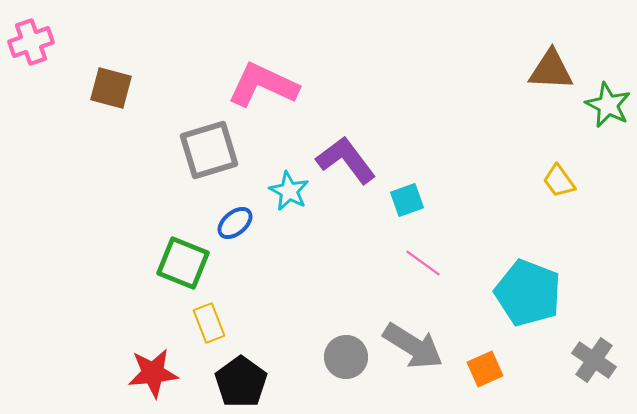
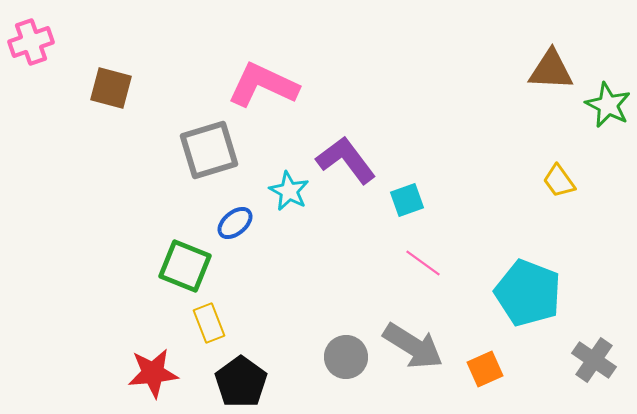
green square: moved 2 px right, 3 px down
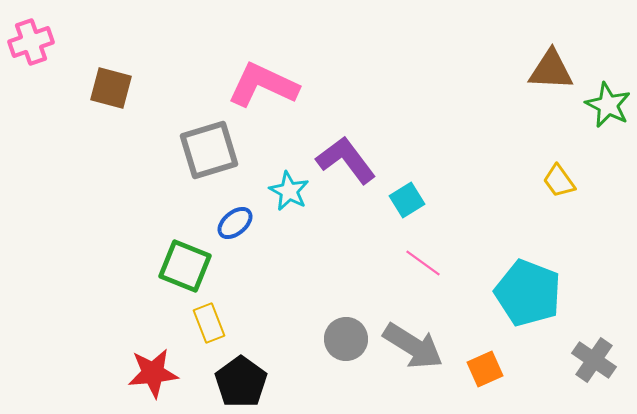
cyan square: rotated 12 degrees counterclockwise
gray circle: moved 18 px up
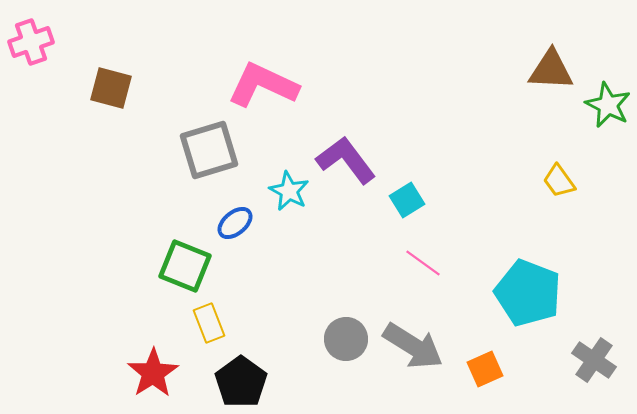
red star: rotated 27 degrees counterclockwise
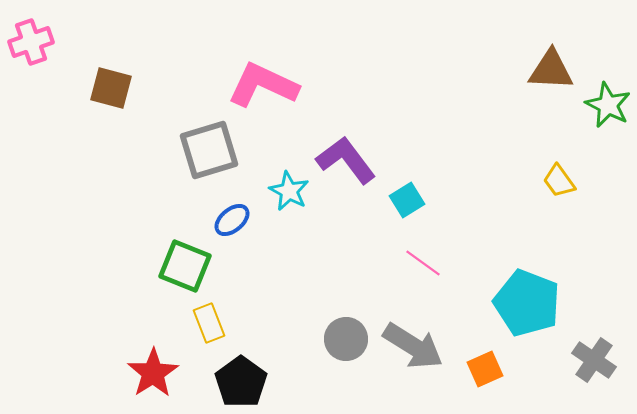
blue ellipse: moved 3 px left, 3 px up
cyan pentagon: moved 1 px left, 10 px down
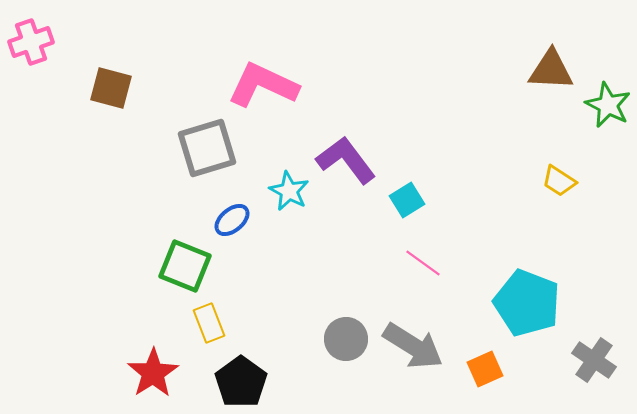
gray square: moved 2 px left, 2 px up
yellow trapezoid: rotated 21 degrees counterclockwise
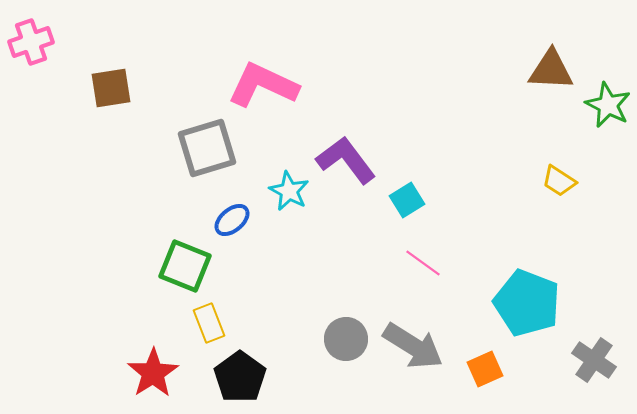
brown square: rotated 24 degrees counterclockwise
black pentagon: moved 1 px left, 5 px up
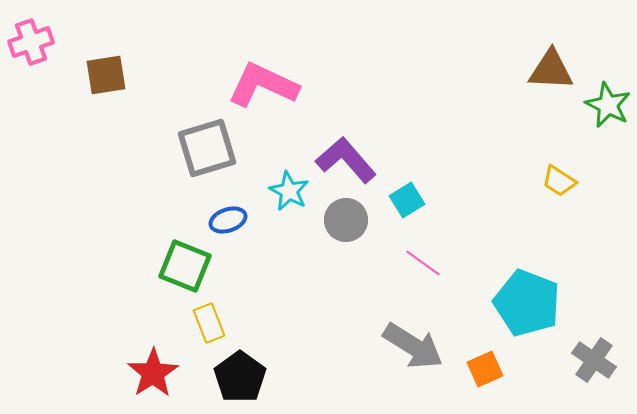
brown square: moved 5 px left, 13 px up
purple L-shape: rotated 4 degrees counterclockwise
blue ellipse: moved 4 px left; rotated 21 degrees clockwise
gray circle: moved 119 px up
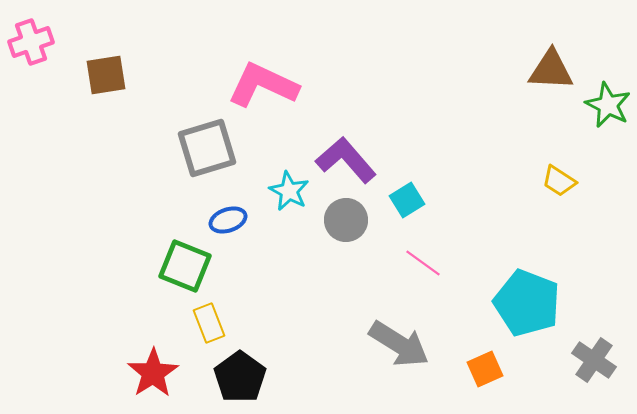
gray arrow: moved 14 px left, 2 px up
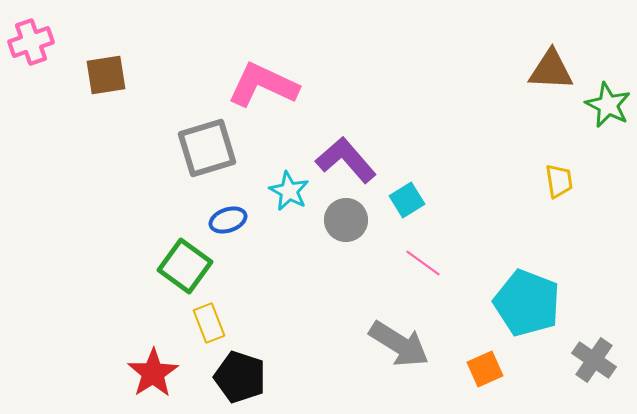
yellow trapezoid: rotated 132 degrees counterclockwise
green square: rotated 14 degrees clockwise
black pentagon: rotated 18 degrees counterclockwise
